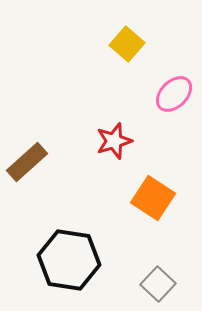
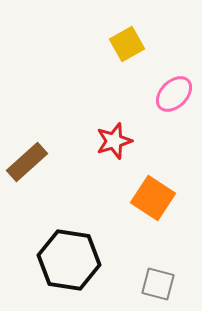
yellow square: rotated 20 degrees clockwise
gray square: rotated 28 degrees counterclockwise
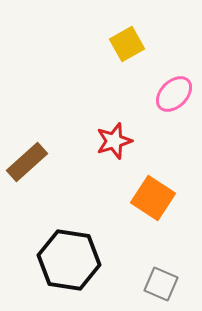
gray square: moved 3 px right; rotated 8 degrees clockwise
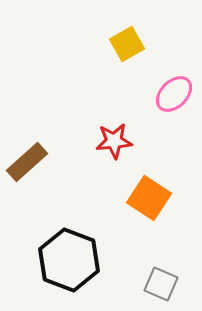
red star: rotated 12 degrees clockwise
orange square: moved 4 px left
black hexagon: rotated 12 degrees clockwise
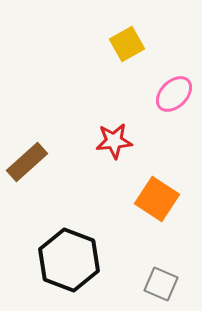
orange square: moved 8 px right, 1 px down
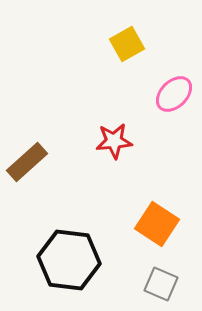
orange square: moved 25 px down
black hexagon: rotated 14 degrees counterclockwise
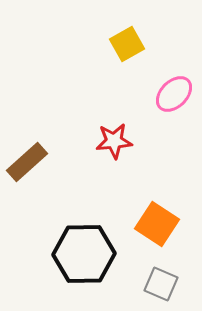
black hexagon: moved 15 px right, 6 px up; rotated 8 degrees counterclockwise
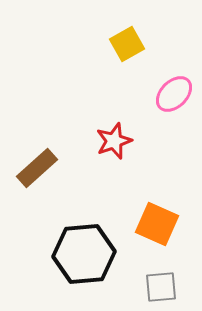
red star: rotated 15 degrees counterclockwise
brown rectangle: moved 10 px right, 6 px down
orange square: rotated 9 degrees counterclockwise
black hexagon: rotated 4 degrees counterclockwise
gray square: moved 3 px down; rotated 28 degrees counterclockwise
